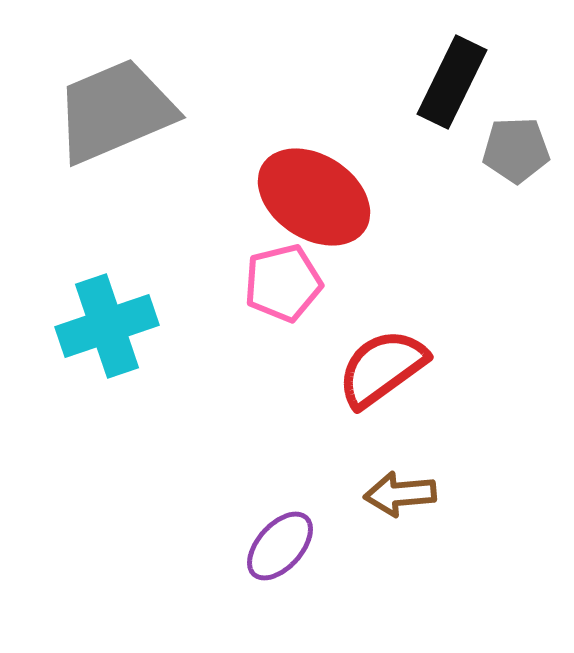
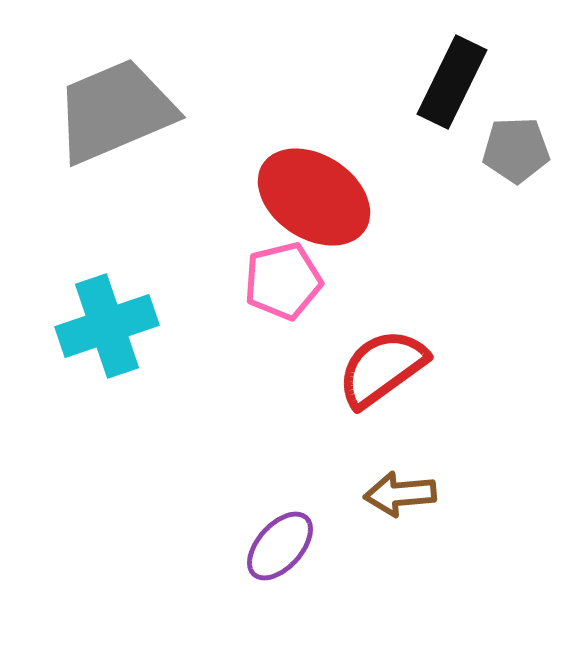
pink pentagon: moved 2 px up
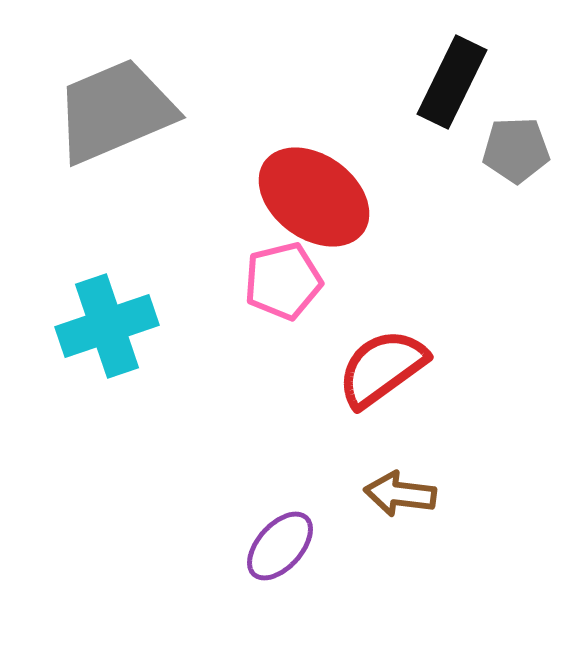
red ellipse: rotated 3 degrees clockwise
brown arrow: rotated 12 degrees clockwise
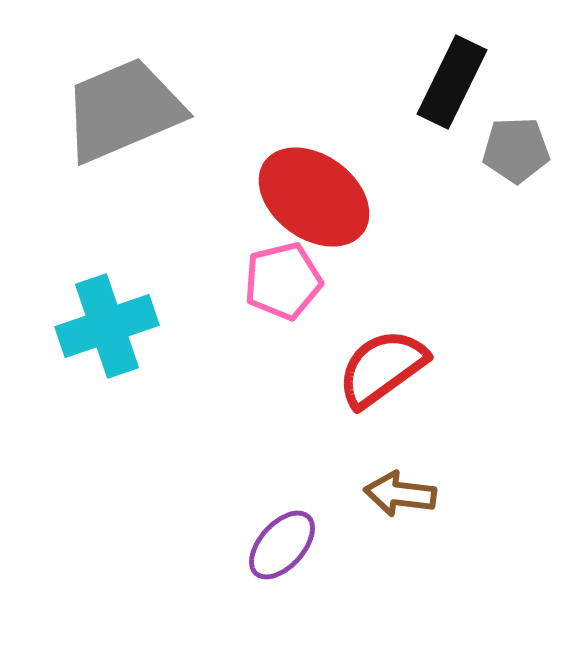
gray trapezoid: moved 8 px right, 1 px up
purple ellipse: moved 2 px right, 1 px up
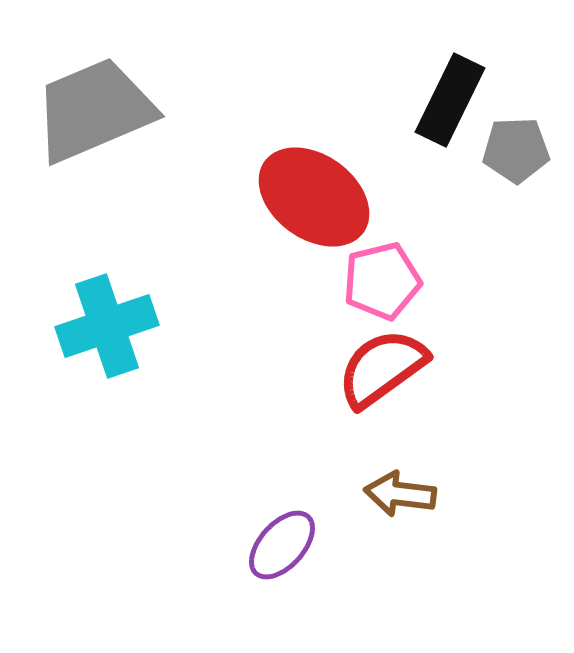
black rectangle: moved 2 px left, 18 px down
gray trapezoid: moved 29 px left
pink pentagon: moved 99 px right
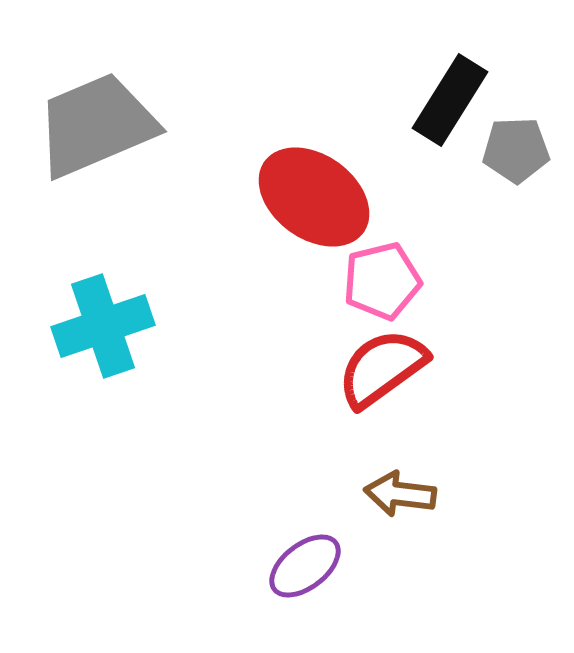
black rectangle: rotated 6 degrees clockwise
gray trapezoid: moved 2 px right, 15 px down
cyan cross: moved 4 px left
purple ellipse: moved 23 px right, 21 px down; rotated 10 degrees clockwise
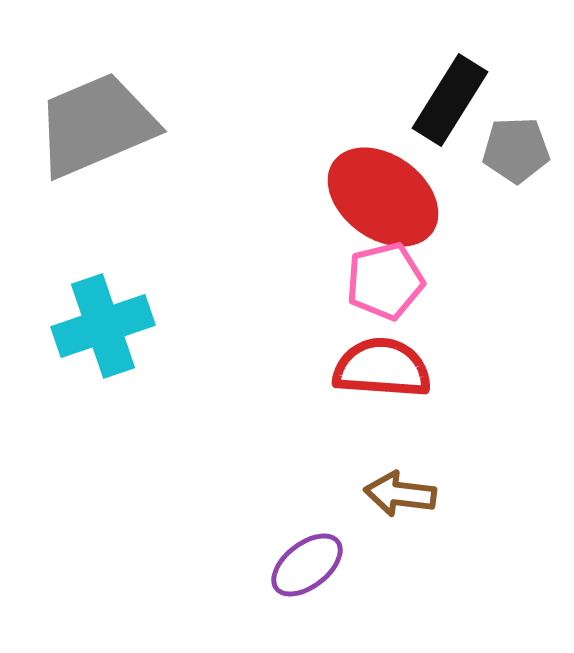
red ellipse: moved 69 px right
pink pentagon: moved 3 px right
red semicircle: rotated 40 degrees clockwise
purple ellipse: moved 2 px right, 1 px up
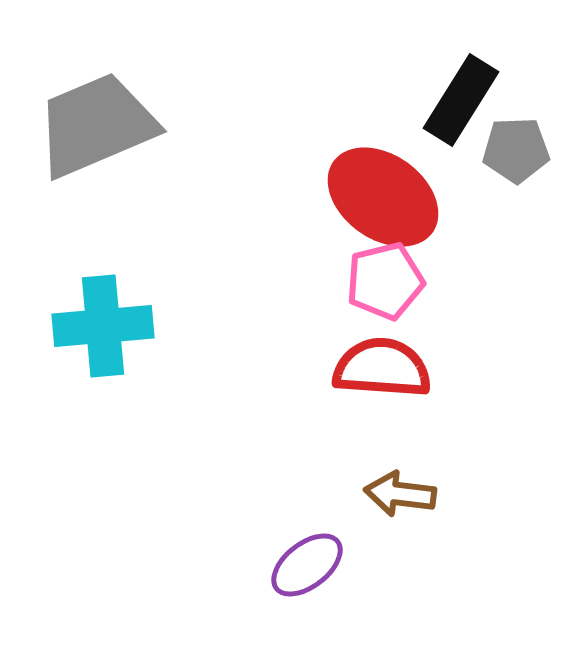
black rectangle: moved 11 px right
cyan cross: rotated 14 degrees clockwise
